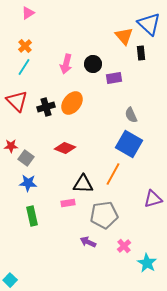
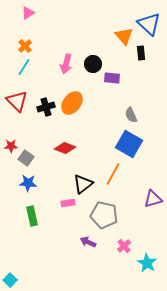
purple rectangle: moved 2 px left; rotated 14 degrees clockwise
black triangle: rotated 40 degrees counterclockwise
gray pentagon: rotated 20 degrees clockwise
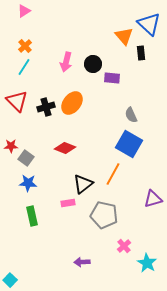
pink triangle: moved 4 px left, 2 px up
pink arrow: moved 2 px up
purple arrow: moved 6 px left, 20 px down; rotated 28 degrees counterclockwise
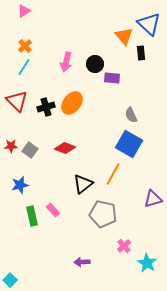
black circle: moved 2 px right
gray square: moved 4 px right, 8 px up
blue star: moved 8 px left, 2 px down; rotated 18 degrees counterclockwise
pink rectangle: moved 15 px left, 7 px down; rotated 56 degrees clockwise
gray pentagon: moved 1 px left, 1 px up
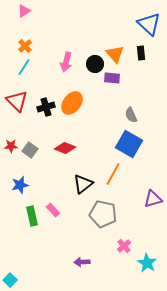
orange triangle: moved 9 px left, 18 px down
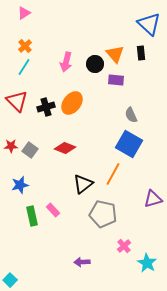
pink triangle: moved 2 px down
purple rectangle: moved 4 px right, 2 px down
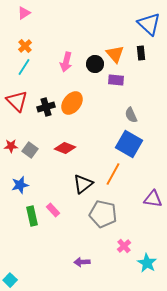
purple triangle: rotated 24 degrees clockwise
